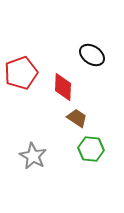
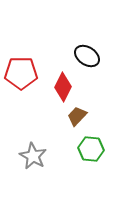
black ellipse: moved 5 px left, 1 px down
red pentagon: rotated 20 degrees clockwise
red diamond: rotated 24 degrees clockwise
brown trapezoid: moved 2 px up; rotated 80 degrees counterclockwise
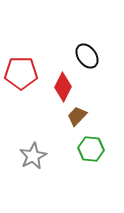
black ellipse: rotated 20 degrees clockwise
gray star: rotated 16 degrees clockwise
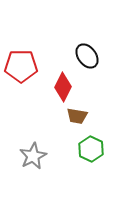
red pentagon: moved 7 px up
brown trapezoid: rotated 125 degrees counterclockwise
green hexagon: rotated 20 degrees clockwise
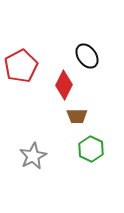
red pentagon: rotated 28 degrees counterclockwise
red diamond: moved 1 px right, 2 px up
brown trapezoid: rotated 10 degrees counterclockwise
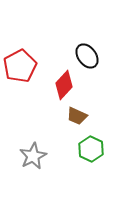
red pentagon: moved 1 px left
red diamond: rotated 16 degrees clockwise
brown trapezoid: rotated 25 degrees clockwise
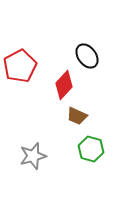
green hexagon: rotated 10 degrees counterclockwise
gray star: rotated 12 degrees clockwise
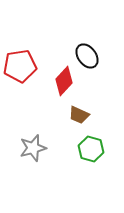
red pentagon: rotated 20 degrees clockwise
red diamond: moved 4 px up
brown trapezoid: moved 2 px right, 1 px up
gray star: moved 8 px up
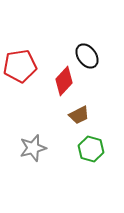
brown trapezoid: rotated 50 degrees counterclockwise
